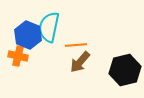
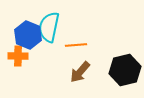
orange cross: rotated 12 degrees counterclockwise
brown arrow: moved 10 px down
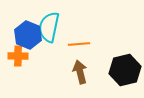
orange line: moved 3 px right, 1 px up
brown arrow: rotated 125 degrees clockwise
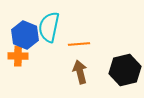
blue hexagon: moved 3 px left
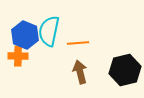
cyan semicircle: moved 4 px down
orange line: moved 1 px left, 1 px up
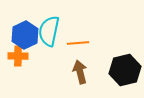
blue hexagon: rotated 12 degrees clockwise
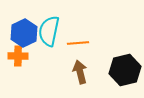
blue hexagon: moved 1 px left, 2 px up
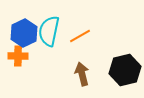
orange line: moved 2 px right, 7 px up; rotated 25 degrees counterclockwise
brown arrow: moved 2 px right, 2 px down
